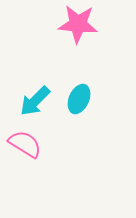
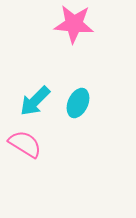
pink star: moved 4 px left
cyan ellipse: moved 1 px left, 4 px down
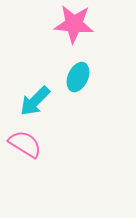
cyan ellipse: moved 26 px up
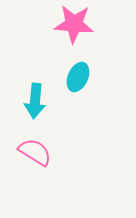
cyan arrow: rotated 40 degrees counterclockwise
pink semicircle: moved 10 px right, 8 px down
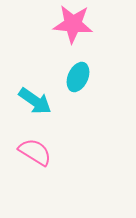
pink star: moved 1 px left
cyan arrow: rotated 60 degrees counterclockwise
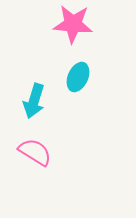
cyan arrow: moved 1 px left; rotated 72 degrees clockwise
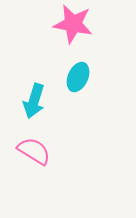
pink star: rotated 6 degrees clockwise
pink semicircle: moved 1 px left, 1 px up
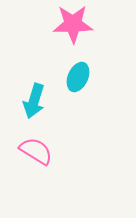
pink star: rotated 12 degrees counterclockwise
pink semicircle: moved 2 px right
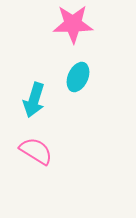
cyan arrow: moved 1 px up
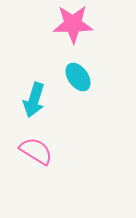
cyan ellipse: rotated 60 degrees counterclockwise
